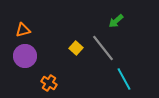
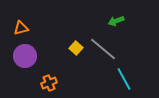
green arrow: rotated 21 degrees clockwise
orange triangle: moved 2 px left, 2 px up
gray line: moved 1 px down; rotated 12 degrees counterclockwise
orange cross: rotated 35 degrees clockwise
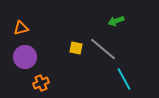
yellow square: rotated 32 degrees counterclockwise
purple circle: moved 1 px down
orange cross: moved 8 px left
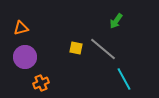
green arrow: rotated 35 degrees counterclockwise
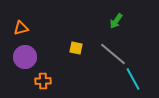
gray line: moved 10 px right, 5 px down
cyan line: moved 9 px right
orange cross: moved 2 px right, 2 px up; rotated 21 degrees clockwise
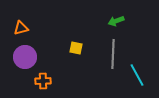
green arrow: rotated 35 degrees clockwise
gray line: rotated 52 degrees clockwise
cyan line: moved 4 px right, 4 px up
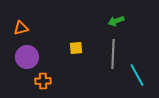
yellow square: rotated 16 degrees counterclockwise
purple circle: moved 2 px right
